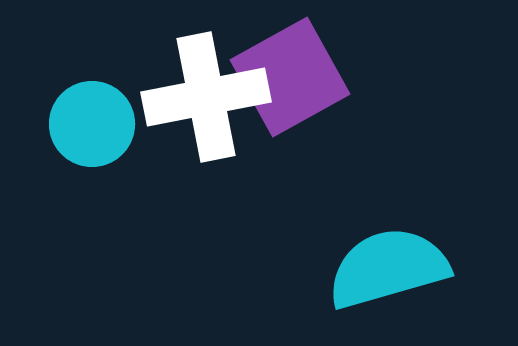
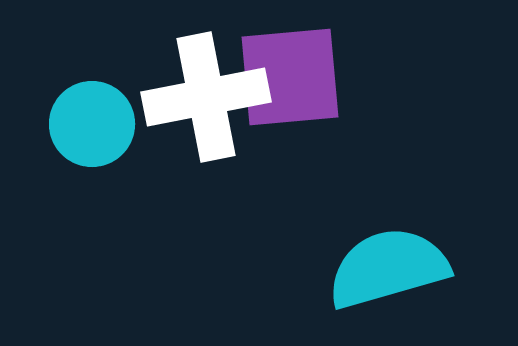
purple square: rotated 24 degrees clockwise
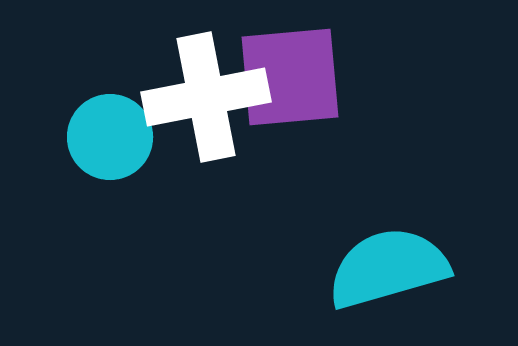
cyan circle: moved 18 px right, 13 px down
